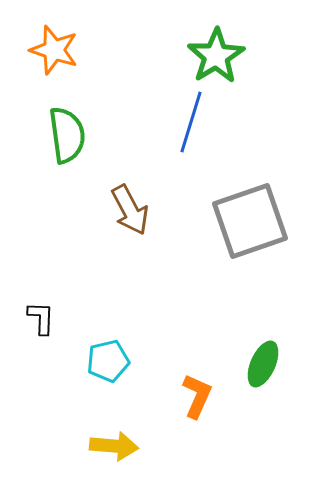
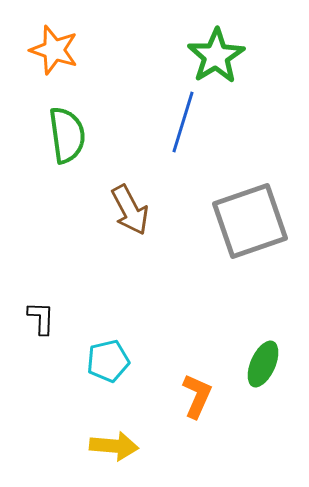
blue line: moved 8 px left
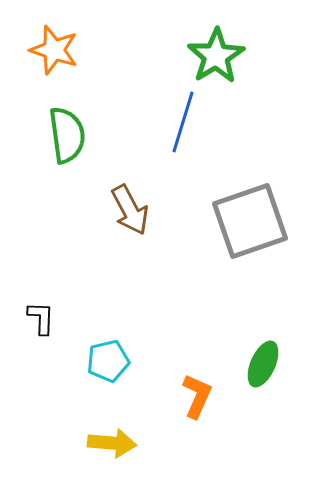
yellow arrow: moved 2 px left, 3 px up
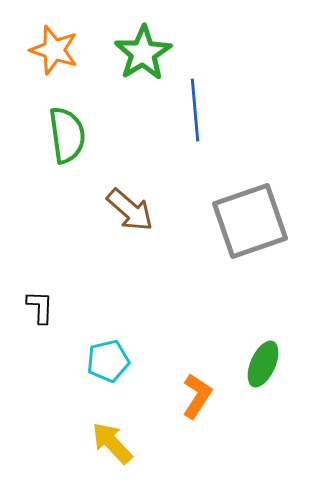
green star: moved 73 px left, 3 px up
blue line: moved 12 px right, 12 px up; rotated 22 degrees counterclockwise
brown arrow: rotated 21 degrees counterclockwise
black L-shape: moved 1 px left, 11 px up
orange L-shape: rotated 9 degrees clockwise
yellow arrow: rotated 138 degrees counterclockwise
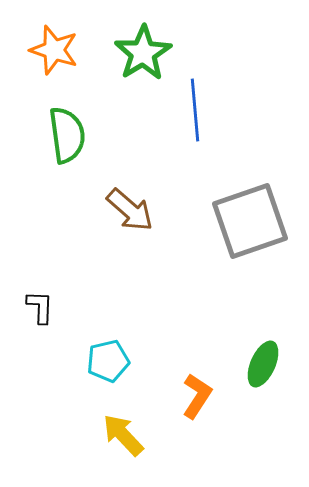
yellow arrow: moved 11 px right, 8 px up
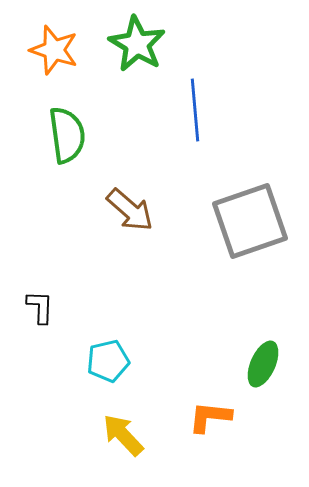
green star: moved 6 px left, 9 px up; rotated 10 degrees counterclockwise
orange L-shape: moved 13 px right, 21 px down; rotated 117 degrees counterclockwise
